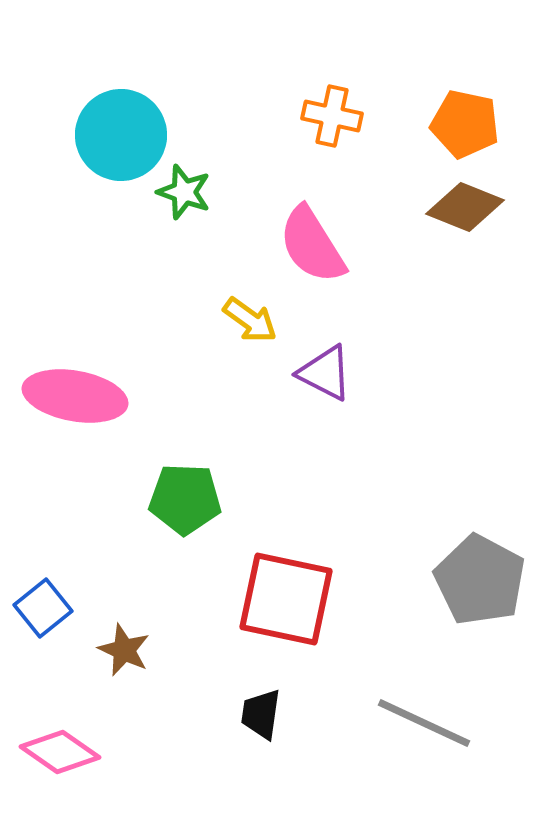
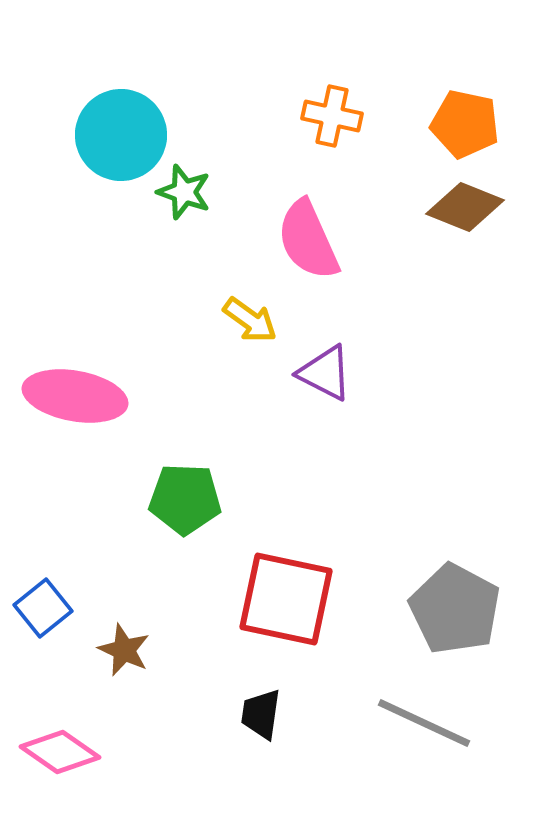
pink semicircle: moved 4 px left, 5 px up; rotated 8 degrees clockwise
gray pentagon: moved 25 px left, 29 px down
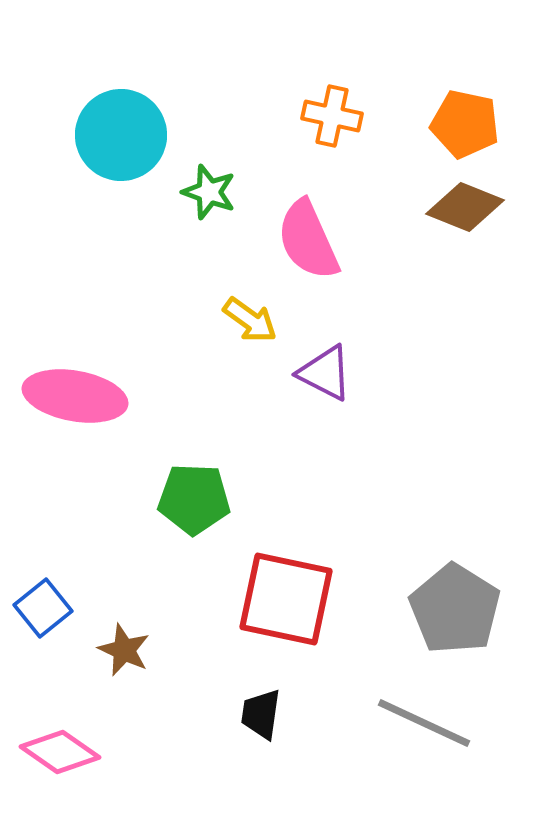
green star: moved 25 px right
green pentagon: moved 9 px right
gray pentagon: rotated 4 degrees clockwise
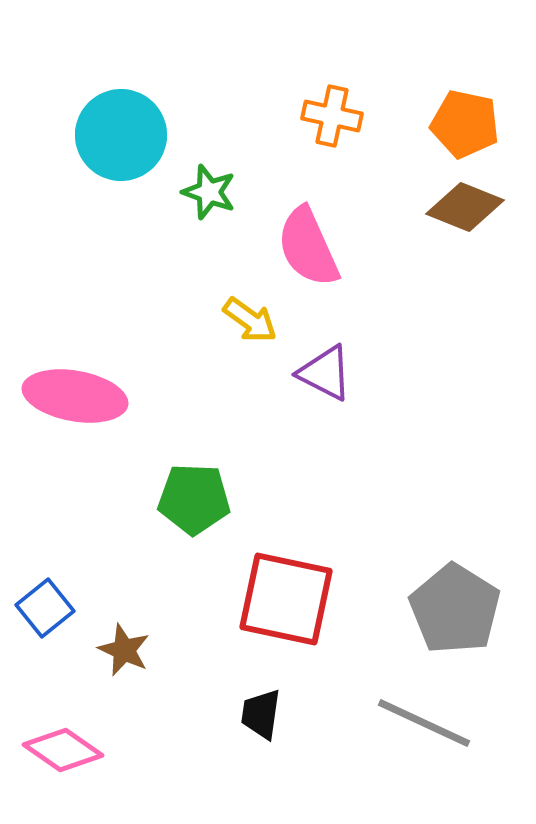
pink semicircle: moved 7 px down
blue square: moved 2 px right
pink diamond: moved 3 px right, 2 px up
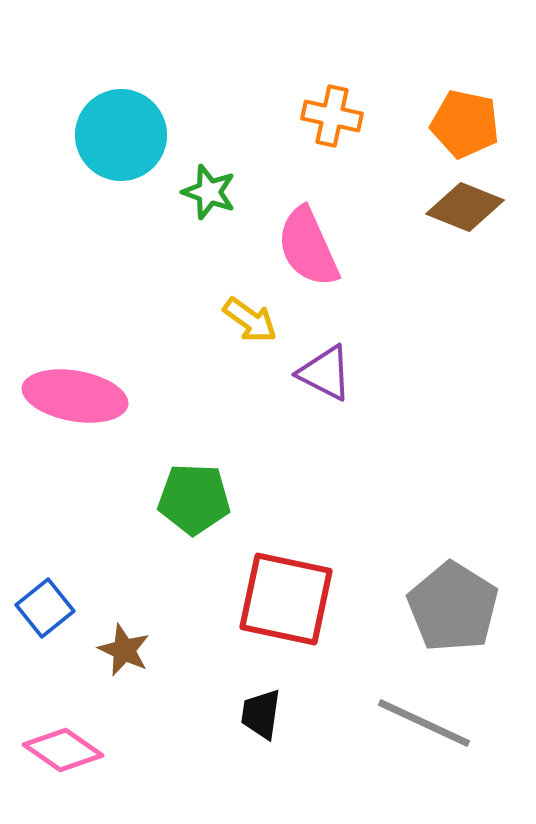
gray pentagon: moved 2 px left, 2 px up
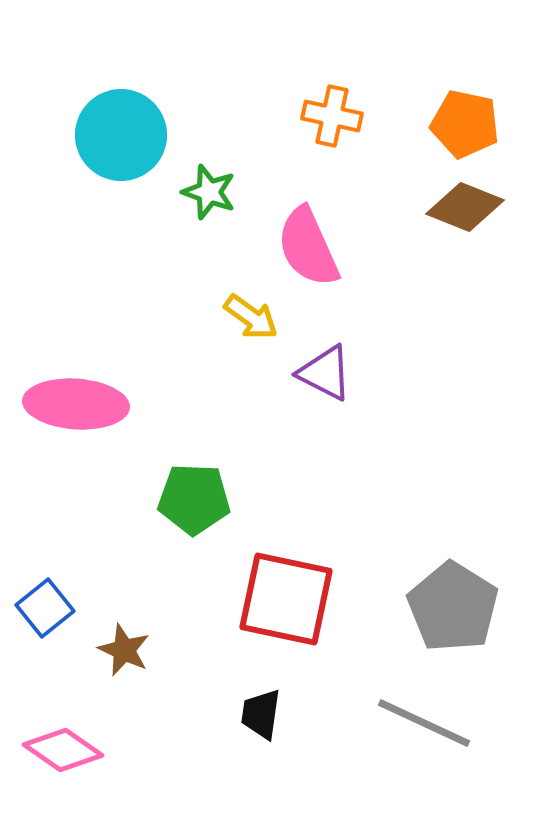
yellow arrow: moved 1 px right, 3 px up
pink ellipse: moved 1 px right, 8 px down; rotated 6 degrees counterclockwise
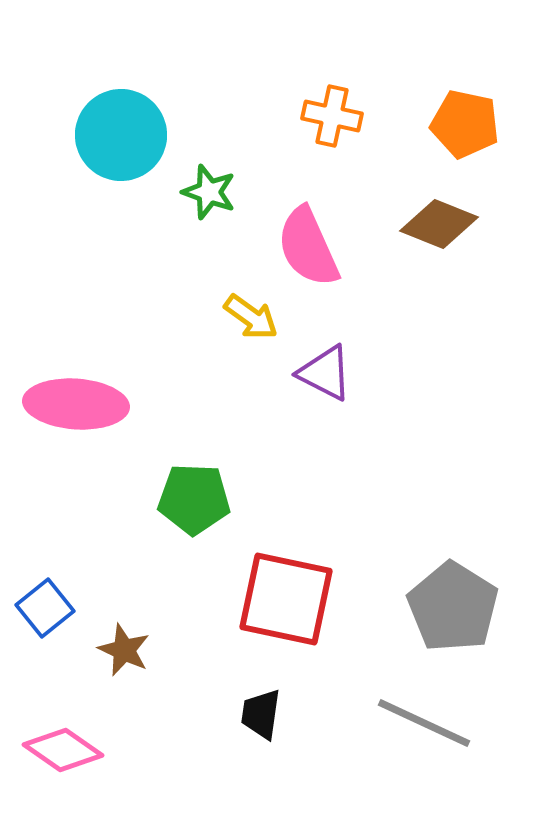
brown diamond: moved 26 px left, 17 px down
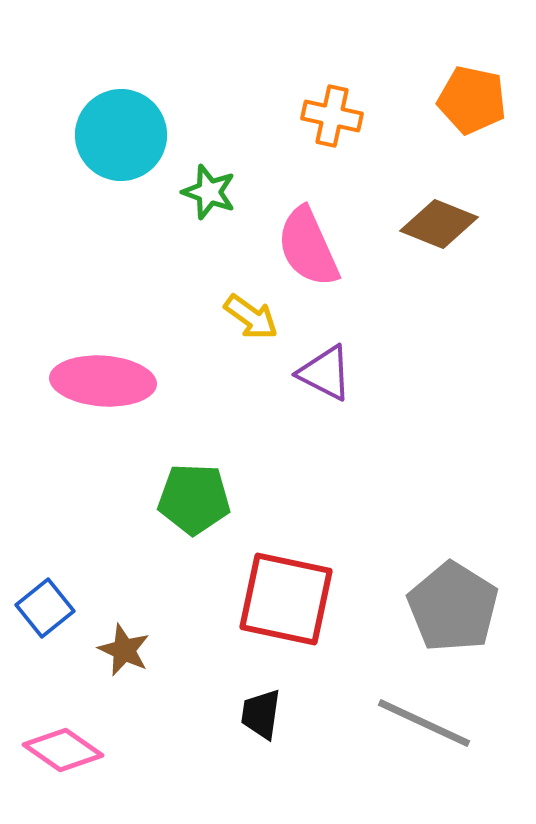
orange pentagon: moved 7 px right, 24 px up
pink ellipse: moved 27 px right, 23 px up
